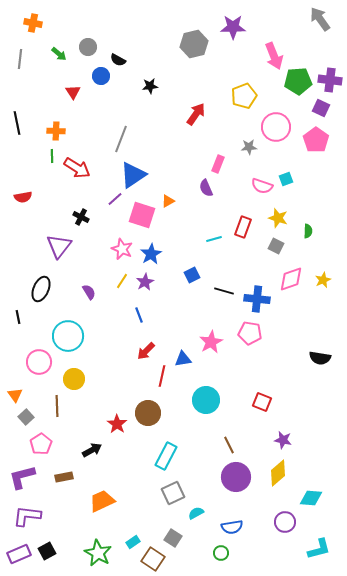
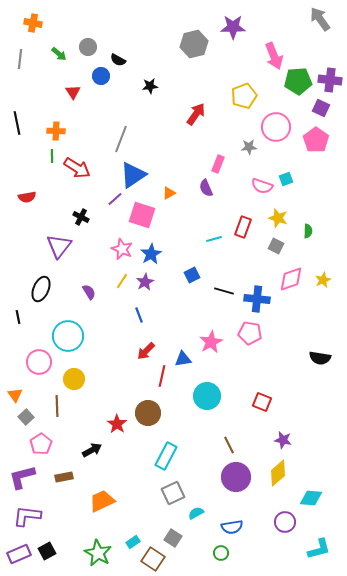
red semicircle at (23, 197): moved 4 px right
orange triangle at (168, 201): moved 1 px right, 8 px up
cyan circle at (206, 400): moved 1 px right, 4 px up
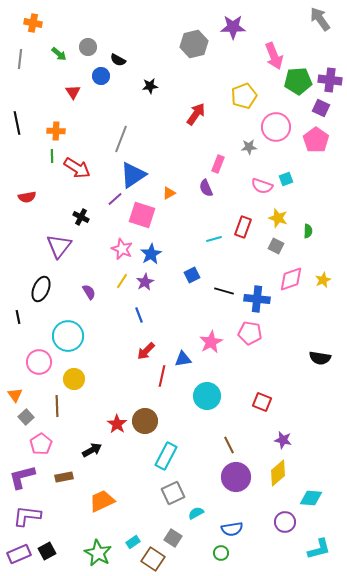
brown circle at (148, 413): moved 3 px left, 8 px down
blue semicircle at (232, 527): moved 2 px down
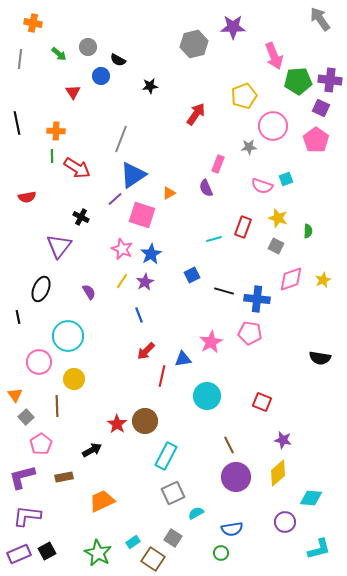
pink circle at (276, 127): moved 3 px left, 1 px up
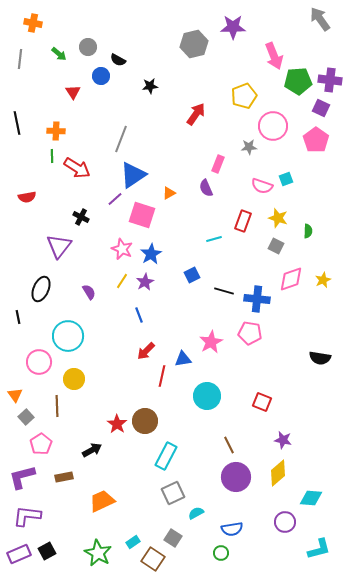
red rectangle at (243, 227): moved 6 px up
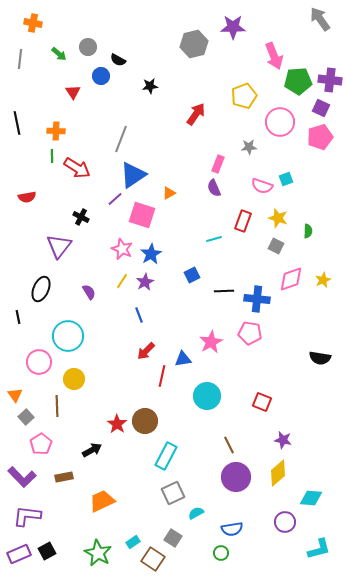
pink circle at (273, 126): moved 7 px right, 4 px up
pink pentagon at (316, 140): moved 4 px right, 3 px up; rotated 20 degrees clockwise
purple semicircle at (206, 188): moved 8 px right
black line at (224, 291): rotated 18 degrees counterclockwise
purple L-shape at (22, 477): rotated 120 degrees counterclockwise
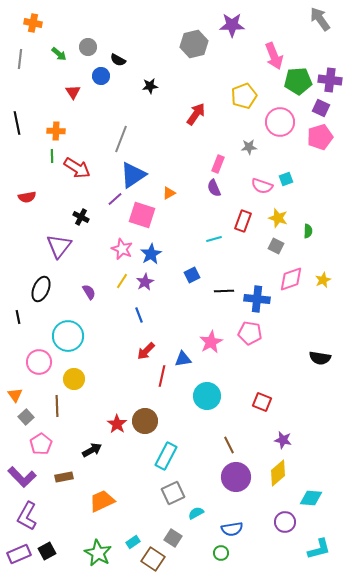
purple star at (233, 27): moved 1 px left, 2 px up
purple L-shape at (27, 516): rotated 68 degrees counterclockwise
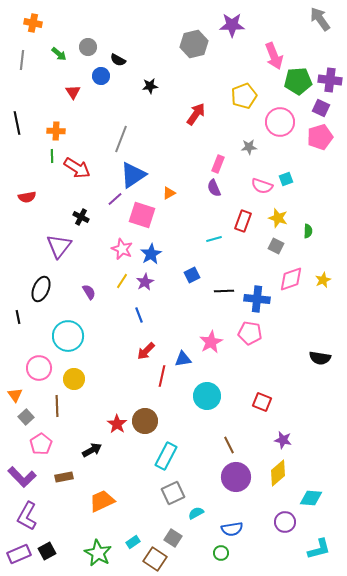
gray line at (20, 59): moved 2 px right, 1 px down
pink circle at (39, 362): moved 6 px down
brown square at (153, 559): moved 2 px right
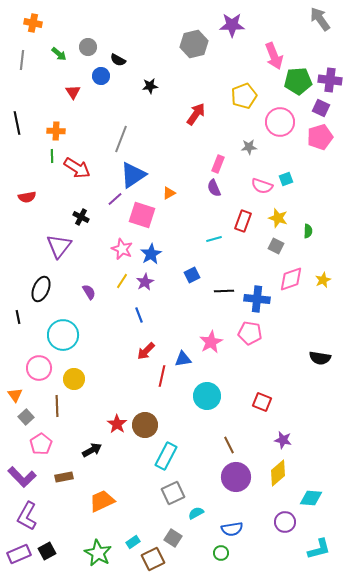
cyan circle at (68, 336): moved 5 px left, 1 px up
brown circle at (145, 421): moved 4 px down
brown square at (155, 559): moved 2 px left; rotated 30 degrees clockwise
